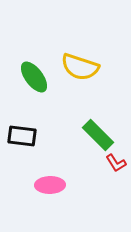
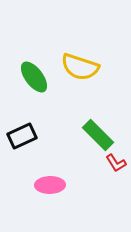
black rectangle: rotated 32 degrees counterclockwise
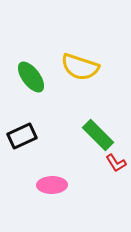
green ellipse: moved 3 px left
pink ellipse: moved 2 px right
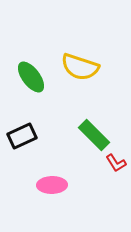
green rectangle: moved 4 px left
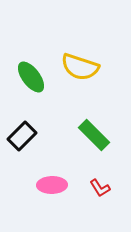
black rectangle: rotated 20 degrees counterclockwise
red L-shape: moved 16 px left, 25 px down
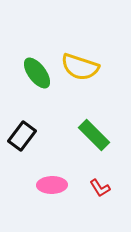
green ellipse: moved 6 px right, 4 px up
black rectangle: rotated 8 degrees counterclockwise
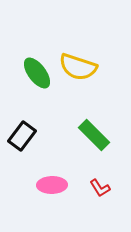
yellow semicircle: moved 2 px left
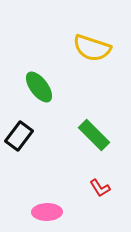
yellow semicircle: moved 14 px right, 19 px up
green ellipse: moved 2 px right, 14 px down
black rectangle: moved 3 px left
pink ellipse: moved 5 px left, 27 px down
